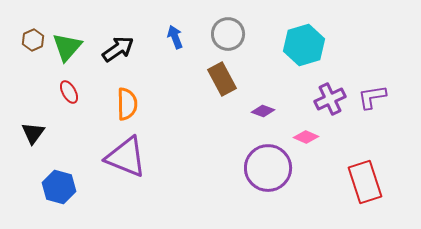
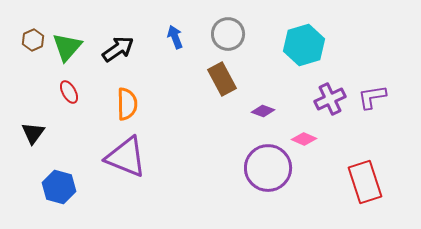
pink diamond: moved 2 px left, 2 px down
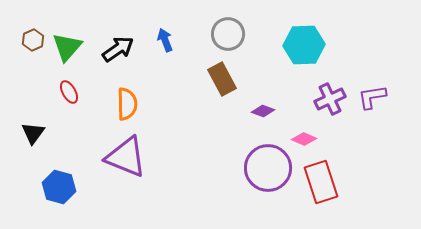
blue arrow: moved 10 px left, 3 px down
cyan hexagon: rotated 15 degrees clockwise
red rectangle: moved 44 px left
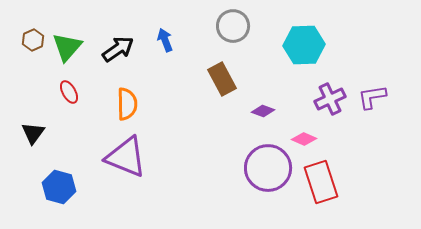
gray circle: moved 5 px right, 8 px up
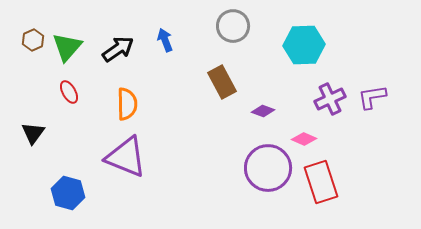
brown rectangle: moved 3 px down
blue hexagon: moved 9 px right, 6 px down
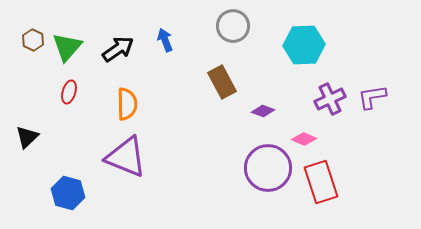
brown hexagon: rotated 10 degrees counterclockwise
red ellipse: rotated 45 degrees clockwise
black triangle: moved 6 px left, 4 px down; rotated 10 degrees clockwise
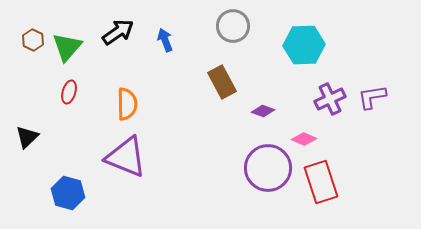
black arrow: moved 17 px up
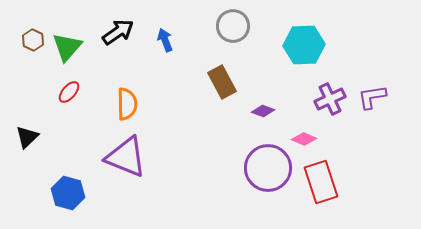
red ellipse: rotated 25 degrees clockwise
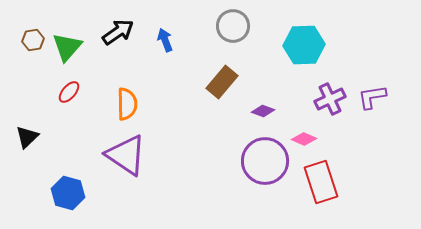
brown hexagon: rotated 25 degrees clockwise
brown rectangle: rotated 68 degrees clockwise
purple triangle: moved 2 px up; rotated 12 degrees clockwise
purple circle: moved 3 px left, 7 px up
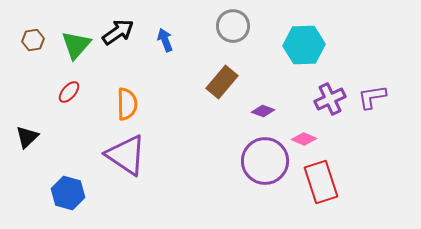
green triangle: moved 9 px right, 2 px up
